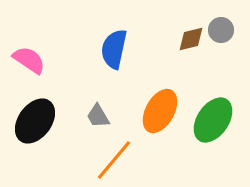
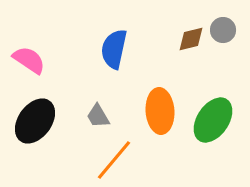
gray circle: moved 2 px right
orange ellipse: rotated 33 degrees counterclockwise
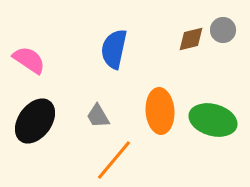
green ellipse: rotated 72 degrees clockwise
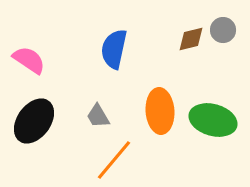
black ellipse: moved 1 px left
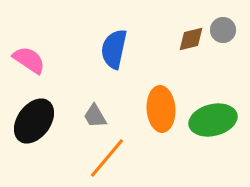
orange ellipse: moved 1 px right, 2 px up
gray trapezoid: moved 3 px left
green ellipse: rotated 30 degrees counterclockwise
orange line: moved 7 px left, 2 px up
